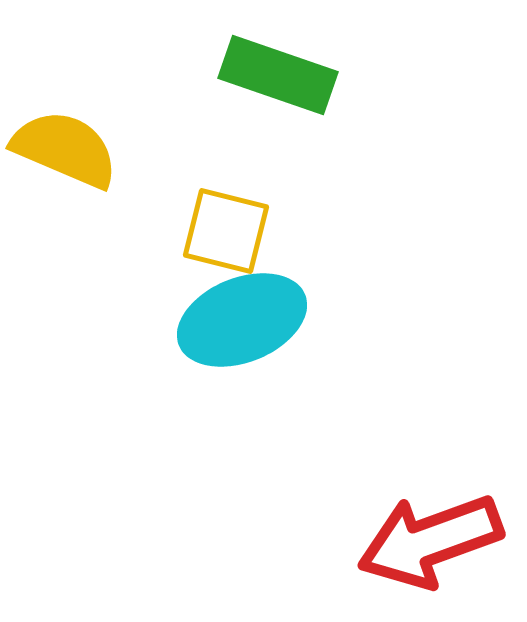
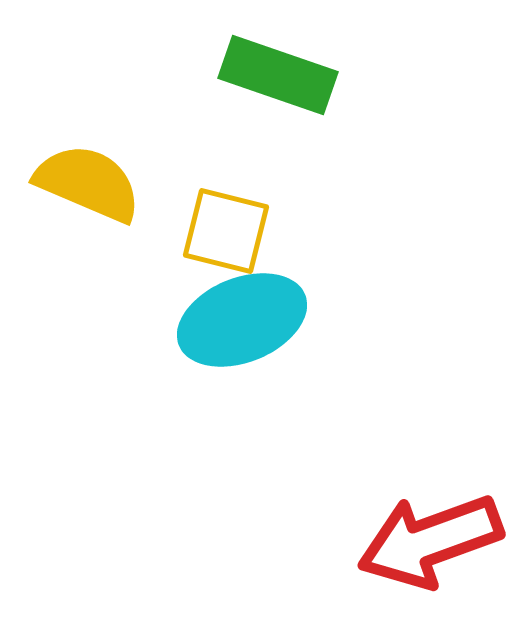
yellow semicircle: moved 23 px right, 34 px down
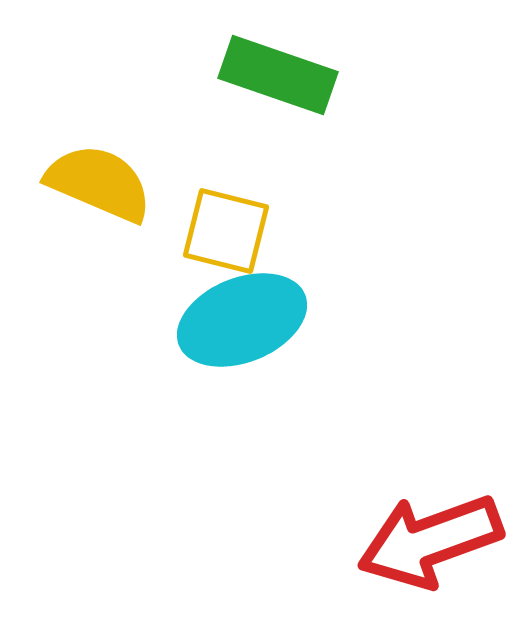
yellow semicircle: moved 11 px right
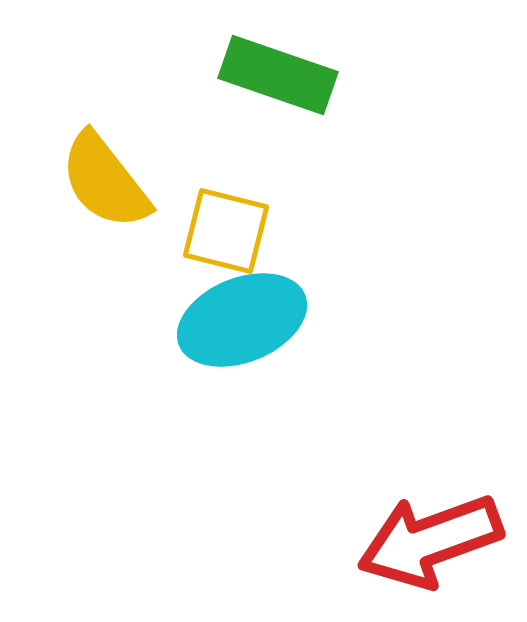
yellow semicircle: moved 6 px right, 2 px up; rotated 151 degrees counterclockwise
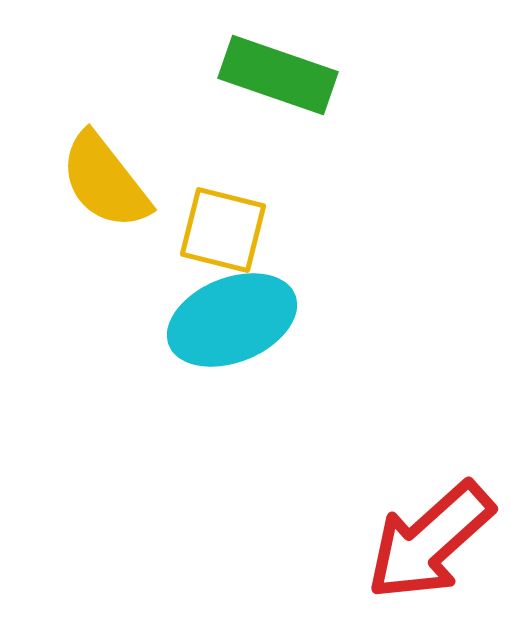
yellow square: moved 3 px left, 1 px up
cyan ellipse: moved 10 px left
red arrow: rotated 22 degrees counterclockwise
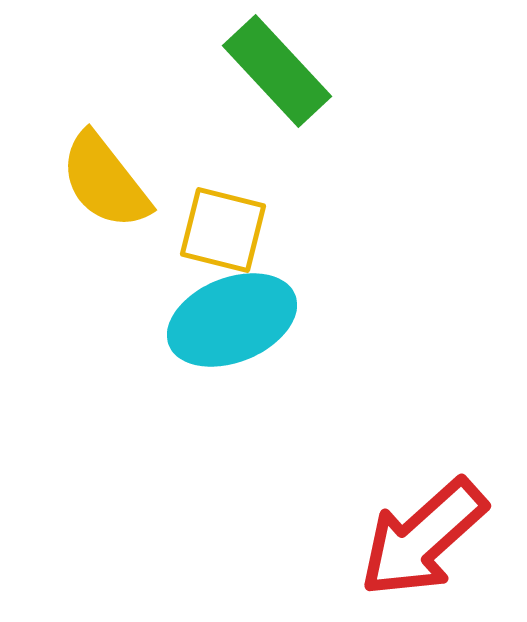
green rectangle: moved 1 px left, 4 px up; rotated 28 degrees clockwise
red arrow: moved 7 px left, 3 px up
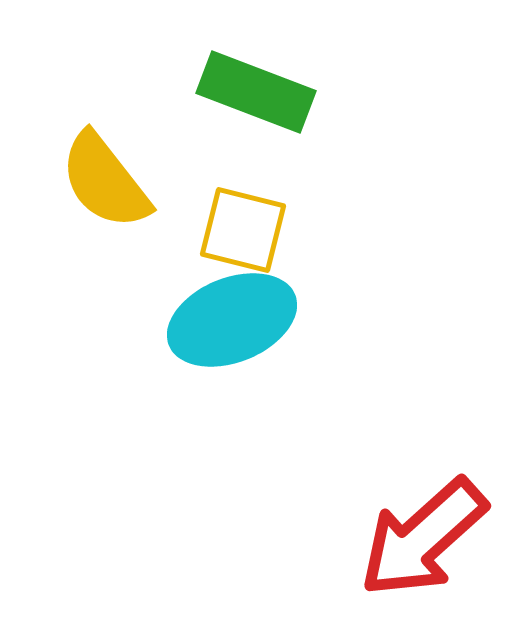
green rectangle: moved 21 px left, 21 px down; rotated 26 degrees counterclockwise
yellow square: moved 20 px right
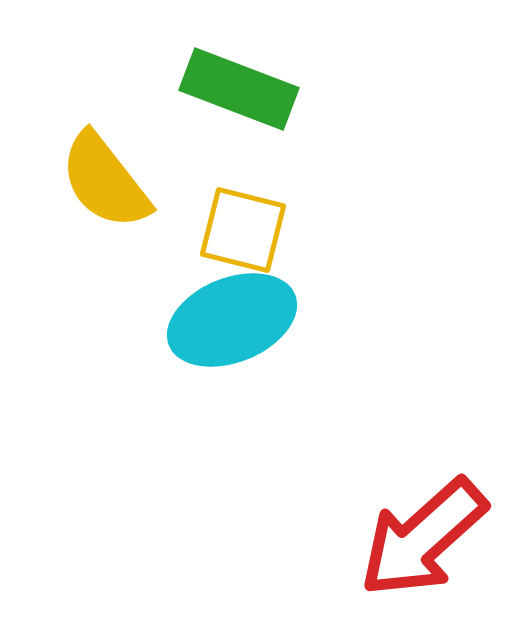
green rectangle: moved 17 px left, 3 px up
